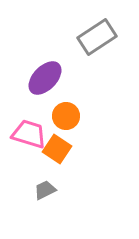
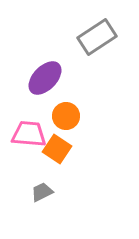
pink trapezoid: rotated 12 degrees counterclockwise
gray trapezoid: moved 3 px left, 2 px down
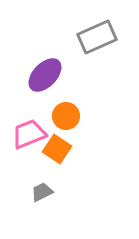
gray rectangle: rotated 9 degrees clockwise
purple ellipse: moved 3 px up
pink trapezoid: rotated 27 degrees counterclockwise
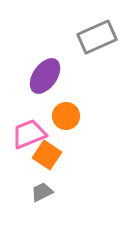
purple ellipse: moved 1 px down; rotated 9 degrees counterclockwise
orange square: moved 10 px left, 6 px down
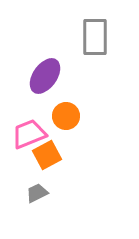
gray rectangle: moved 2 px left; rotated 66 degrees counterclockwise
orange square: rotated 28 degrees clockwise
gray trapezoid: moved 5 px left, 1 px down
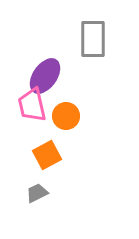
gray rectangle: moved 2 px left, 2 px down
pink trapezoid: moved 3 px right, 29 px up; rotated 81 degrees counterclockwise
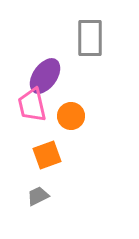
gray rectangle: moved 3 px left, 1 px up
orange circle: moved 5 px right
orange square: rotated 8 degrees clockwise
gray trapezoid: moved 1 px right, 3 px down
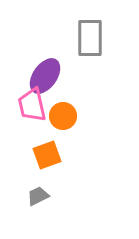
orange circle: moved 8 px left
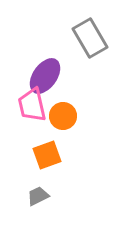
gray rectangle: rotated 30 degrees counterclockwise
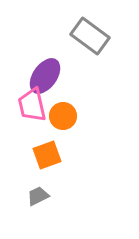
gray rectangle: moved 2 px up; rotated 24 degrees counterclockwise
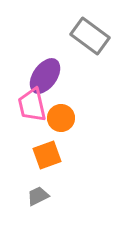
orange circle: moved 2 px left, 2 px down
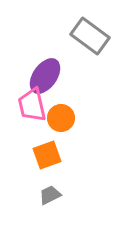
gray trapezoid: moved 12 px right, 1 px up
